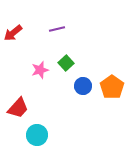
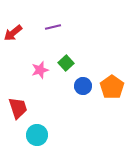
purple line: moved 4 px left, 2 px up
red trapezoid: rotated 60 degrees counterclockwise
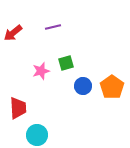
green square: rotated 28 degrees clockwise
pink star: moved 1 px right, 1 px down
red trapezoid: rotated 15 degrees clockwise
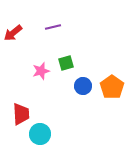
red trapezoid: moved 3 px right, 6 px down
cyan circle: moved 3 px right, 1 px up
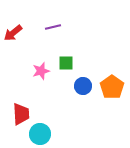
green square: rotated 14 degrees clockwise
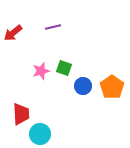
green square: moved 2 px left, 5 px down; rotated 21 degrees clockwise
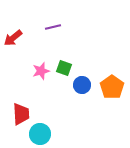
red arrow: moved 5 px down
blue circle: moved 1 px left, 1 px up
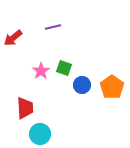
pink star: rotated 18 degrees counterclockwise
red trapezoid: moved 4 px right, 6 px up
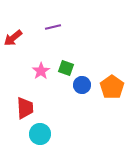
green square: moved 2 px right
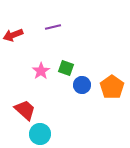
red arrow: moved 3 px up; rotated 18 degrees clockwise
red trapezoid: moved 2 px down; rotated 45 degrees counterclockwise
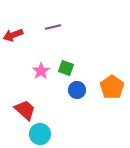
blue circle: moved 5 px left, 5 px down
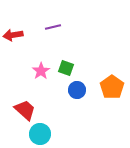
red arrow: rotated 12 degrees clockwise
